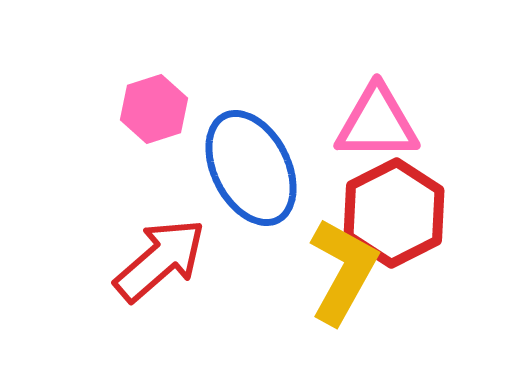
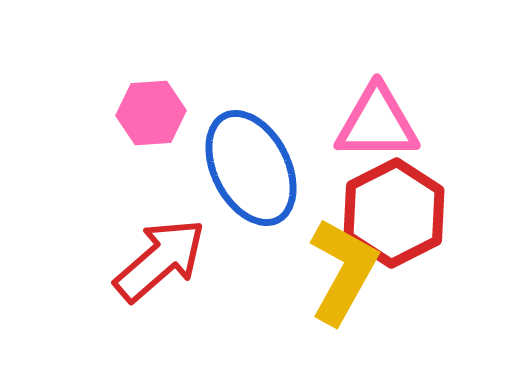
pink hexagon: moved 3 px left, 4 px down; rotated 14 degrees clockwise
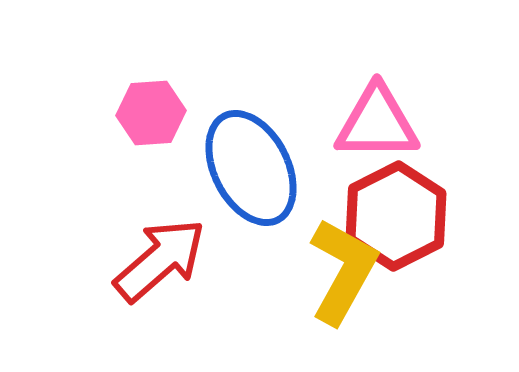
red hexagon: moved 2 px right, 3 px down
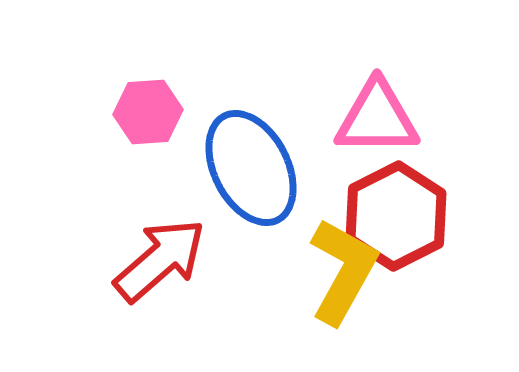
pink hexagon: moved 3 px left, 1 px up
pink triangle: moved 5 px up
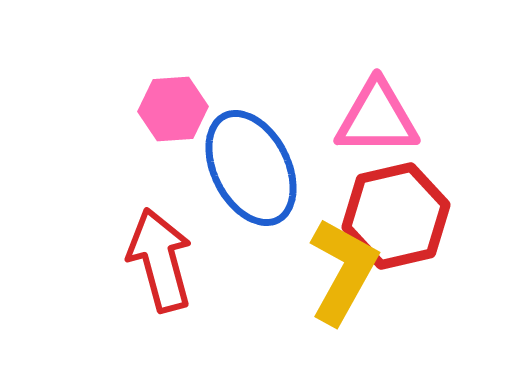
pink hexagon: moved 25 px right, 3 px up
red hexagon: rotated 14 degrees clockwise
red arrow: rotated 64 degrees counterclockwise
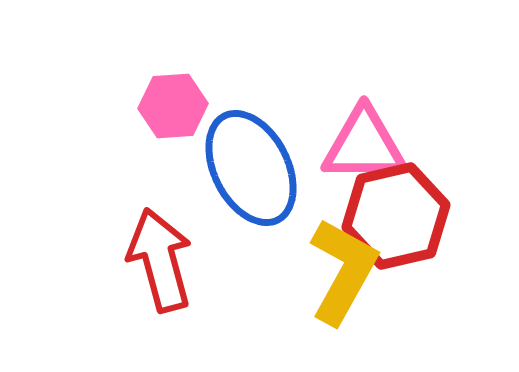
pink hexagon: moved 3 px up
pink triangle: moved 13 px left, 27 px down
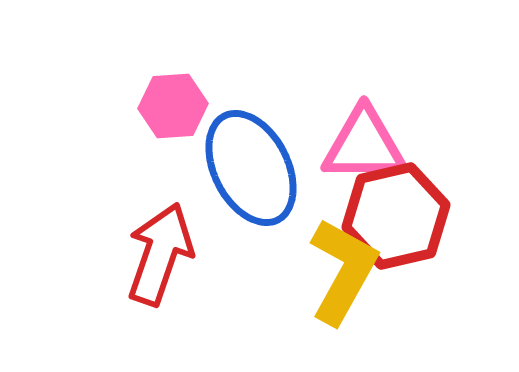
red arrow: moved 6 px up; rotated 34 degrees clockwise
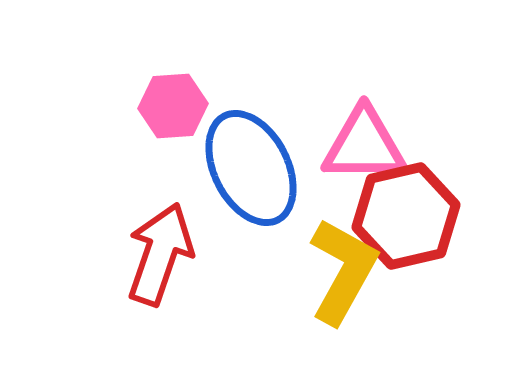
red hexagon: moved 10 px right
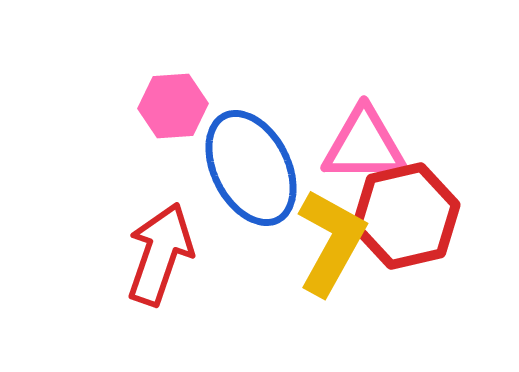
yellow L-shape: moved 12 px left, 29 px up
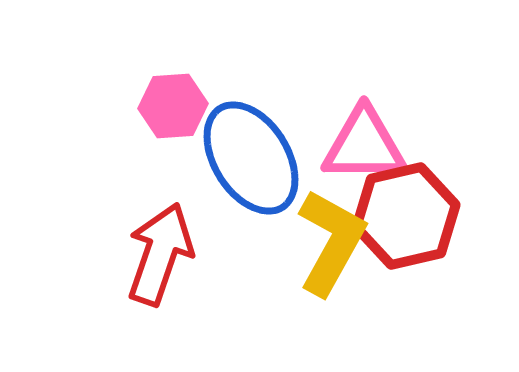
blue ellipse: moved 10 px up; rotated 5 degrees counterclockwise
